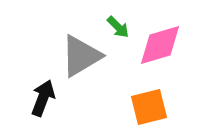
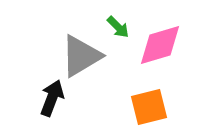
black arrow: moved 9 px right
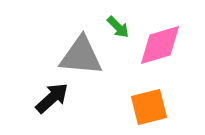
gray triangle: rotated 36 degrees clockwise
black arrow: rotated 27 degrees clockwise
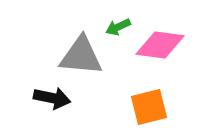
green arrow: rotated 110 degrees clockwise
pink diamond: rotated 24 degrees clockwise
black arrow: rotated 54 degrees clockwise
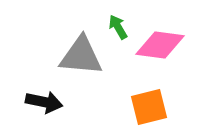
green arrow: rotated 85 degrees clockwise
black arrow: moved 8 px left, 4 px down
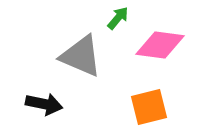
green arrow: moved 9 px up; rotated 70 degrees clockwise
gray triangle: rotated 18 degrees clockwise
black arrow: moved 2 px down
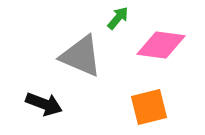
pink diamond: moved 1 px right
black arrow: rotated 9 degrees clockwise
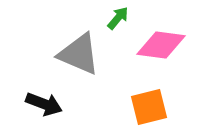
gray triangle: moved 2 px left, 2 px up
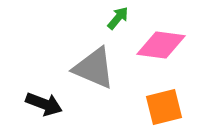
gray triangle: moved 15 px right, 14 px down
orange square: moved 15 px right
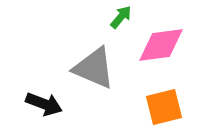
green arrow: moved 3 px right, 1 px up
pink diamond: rotated 15 degrees counterclockwise
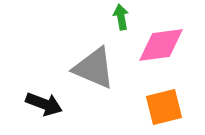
green arrow: rotated 50 degrees counterclockwise
